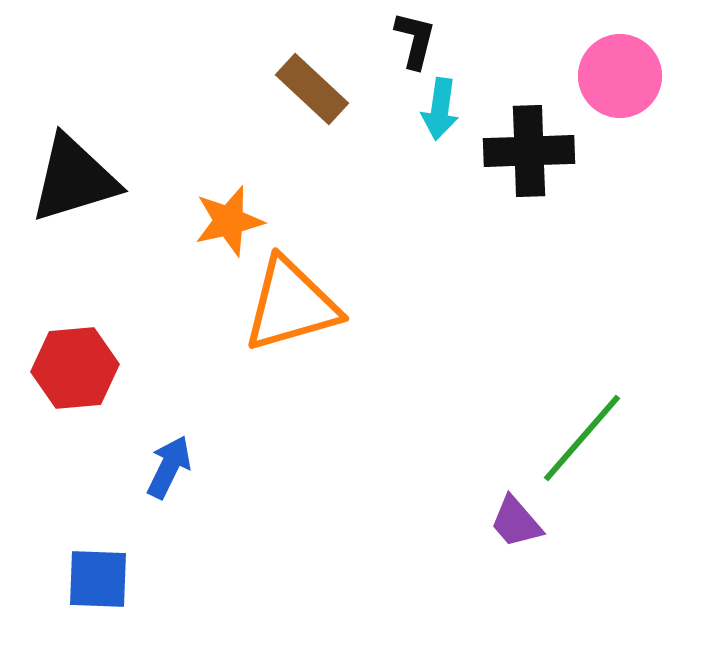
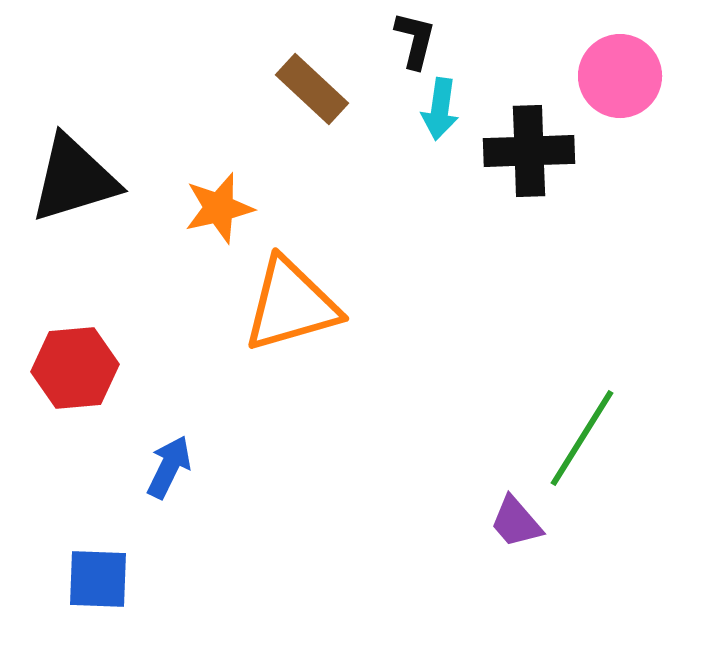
orange star: moved 10 px left, 13 px up
green line: rotated 9 degrees counterclockwise
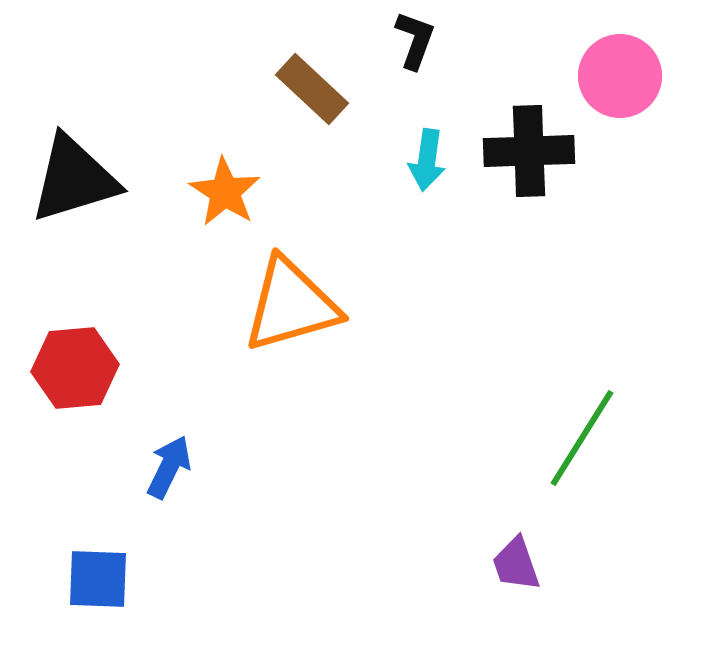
black L-shape: rotated 6 degrees clockwise
cyan arrow: moved 13 px left, 51 px down
orange star: moved 6 px right, 16 px up; rotated 26 degrees counterclockwise
purple trapezoid: moved 42 px down; rotated 22 degrees clockwise
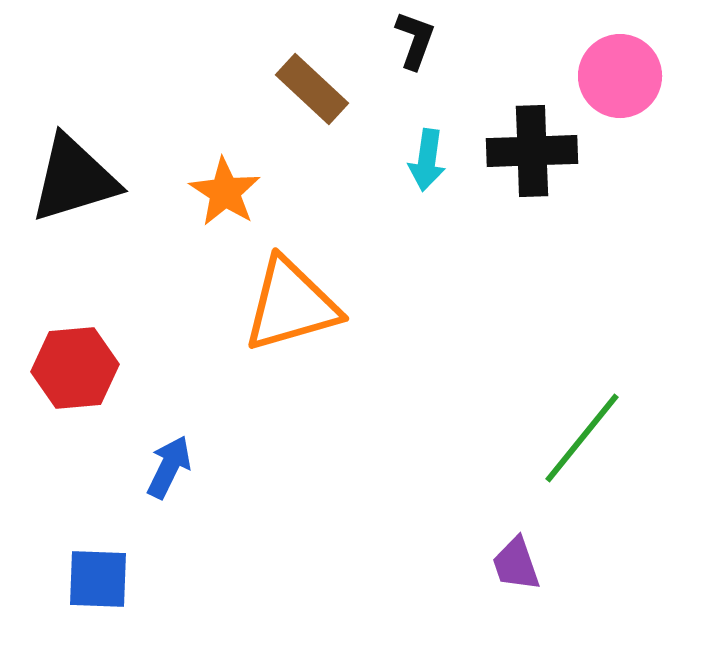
black cross: moved 3 px right
green line: rotated 7 degrees clockwise
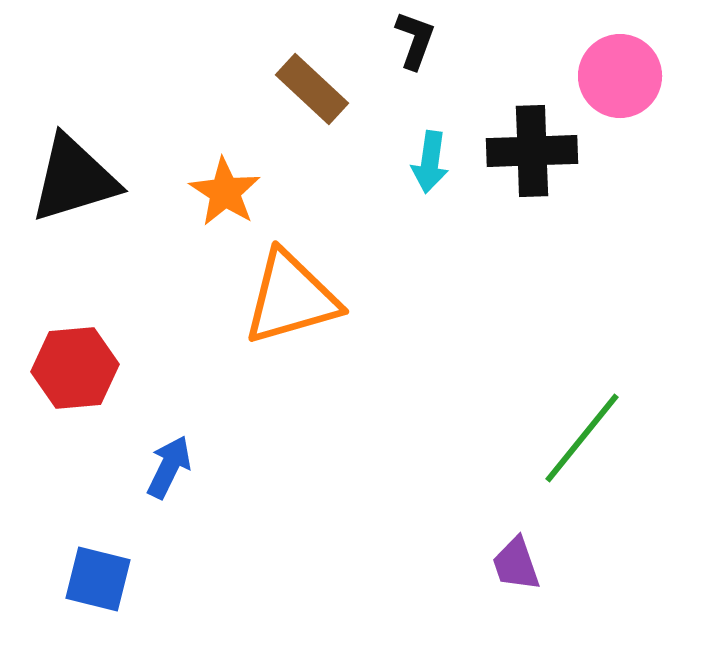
cyan arrow: moved 3 px right, 2 px down
orange triangle: moved 7 px up
blue square: rotated 12 degrees clockwise
